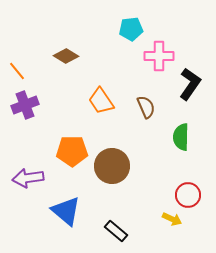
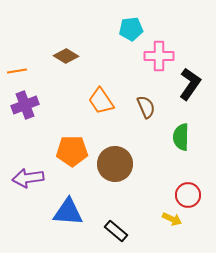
orange line: rotated 60 degrees counterclockwise
brown circle: moved 3 px right, 2 px up
blue triangle: moved 2 px right, 1 px down; rotated 36 degrees counterclockwise
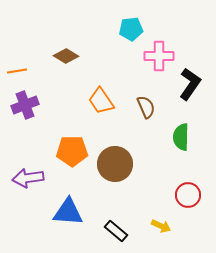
yellow arrow: moved 11 px left, 7 px down
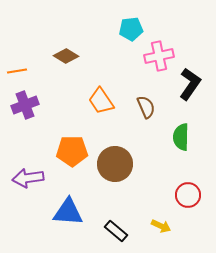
pink cross: rotated 12 degrees counterclockwise
